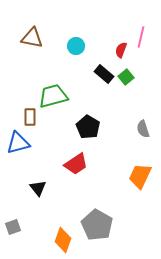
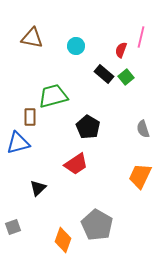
black triangle: rotated 24 degrees clockwise
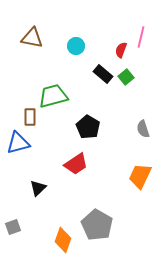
black rectangle: moved 1 px left
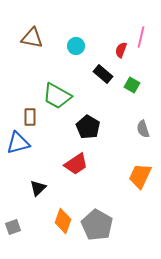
green square: moved 6 px right, 8 px down; rotated 21 degrees counterclockwise
green trapezoid: moved 4 px right; rotated 136 degrees counterclockwise
orange diamond: moved 19 px up
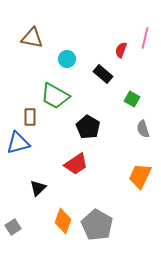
pink line: moved 4 px right, 1 px down
cyan circle: moved 9 px left, 13 px down
green square: moved 14 px down
green trapezoid: moved 2 px left
gray square: rotated 14 degrees counterclockwise
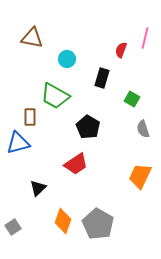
black rectangle: moved 1 px left, 4 px down; rotated 66 degrees clockwise
gray pentagon: moved 1 px right, 1 px up
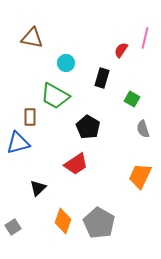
red semicircle: rotated 14 degrees clockwise
cyan circle: moved 1 px left, 4 px down
gray pentagon: moved 1 px right, 1 px up
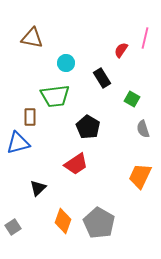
black rectangle: rotated 48 degrees counterclockwise
green trapezoid: rotated 36 degrees counterclockwise
